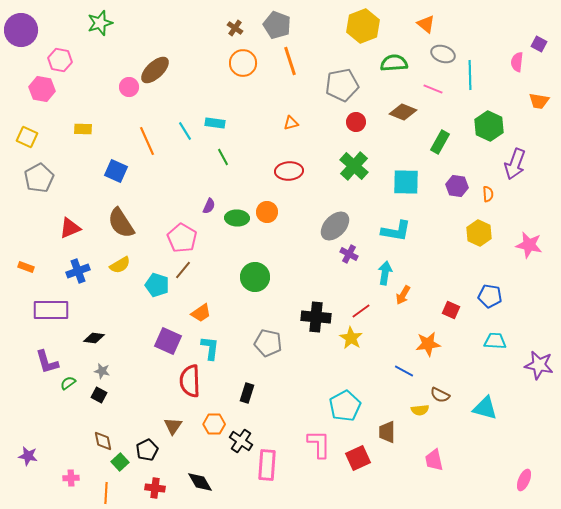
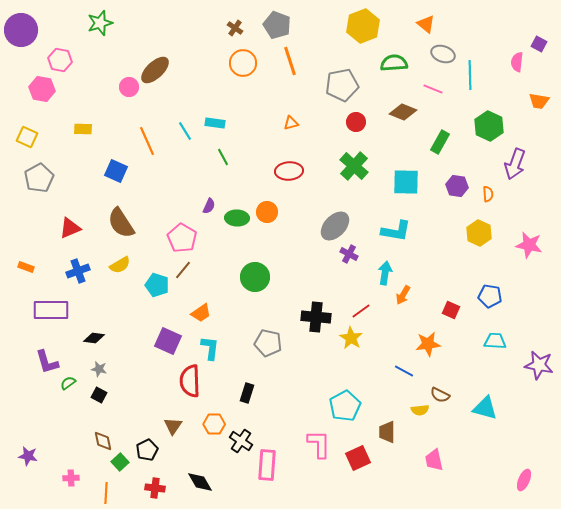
gray star at (102, 371): moved 3 px left, 2 px up
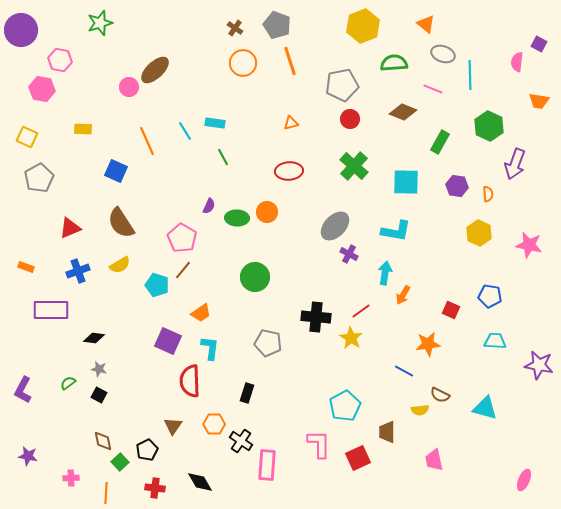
red circle at (356, 122): moved 6 px left, 3 px up
purple L-shape at (47, 362): moved 24 px left, 28 px down; rotated 44 degrees clockwise
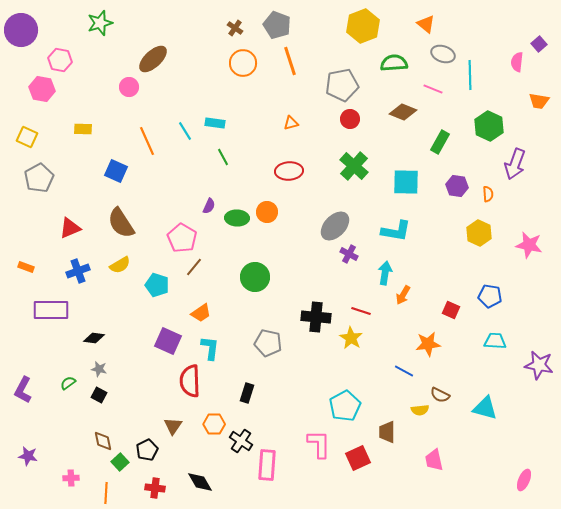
purple square at (539, 44): rotated 21 degrees clockwise
brown ellipse at (155, 70): moved 2 px left, 11 px up
brown line at (183, 270): moved 11 px right, 3 px up
red line at (361, 311): rotated 54 degrees clockwise
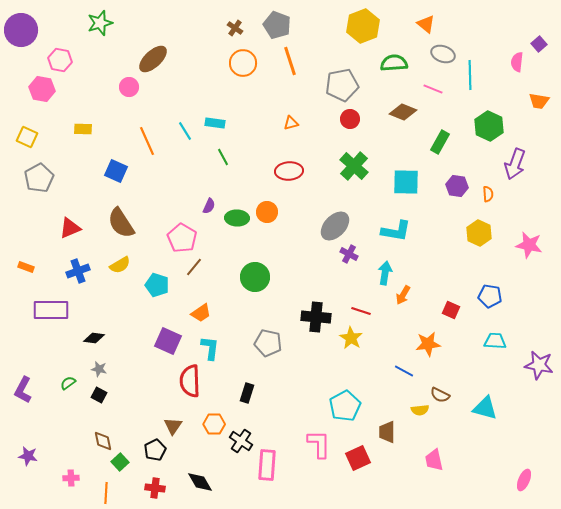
black pentagon at (147, 450): moved 8 px right
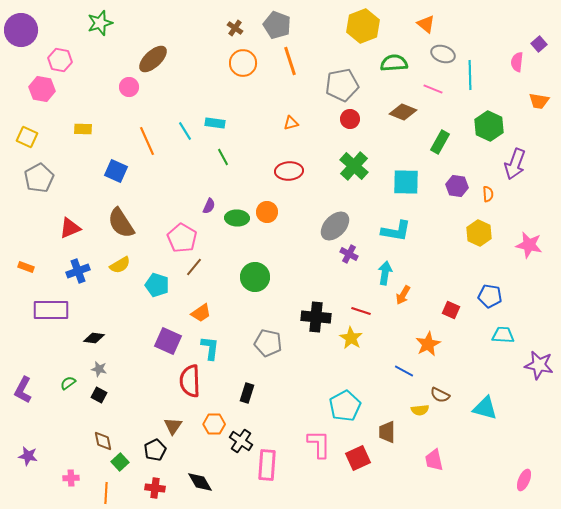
cyan trapezoid at (495, 341): moved 8 px right, 6 px up
orange star at (428, 344): rotated 20 degrees counterclockwise
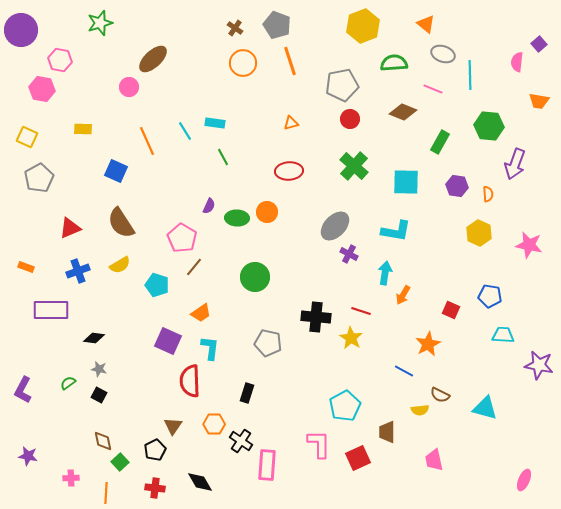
green hexagon at (489, 126): rotated 20 degrees counterclockwise
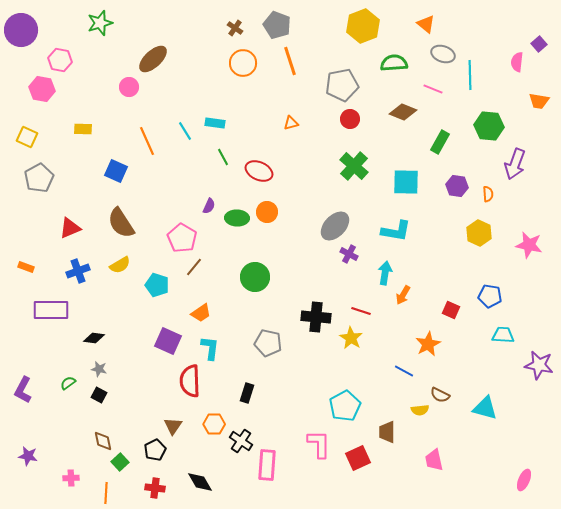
red ellipse at (289, 171): moved 30 px left; rotated 28 degrees clockwise
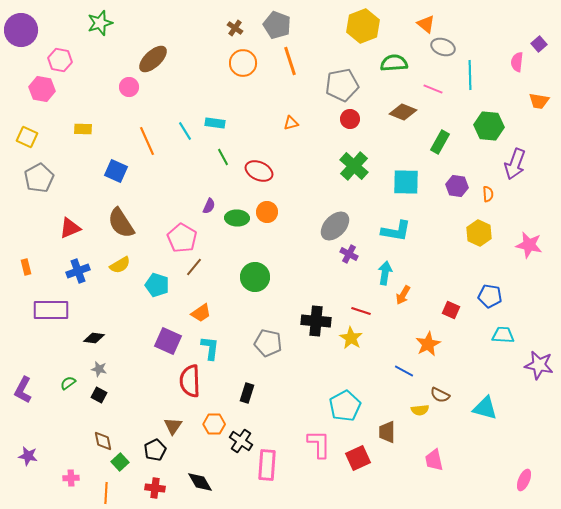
gray ellipse at (443, 54): moved 7 px up
orange rectangle at (26, 267): rotated 56 degrees clockwise
black cross at (316, 317): moved 4 px down
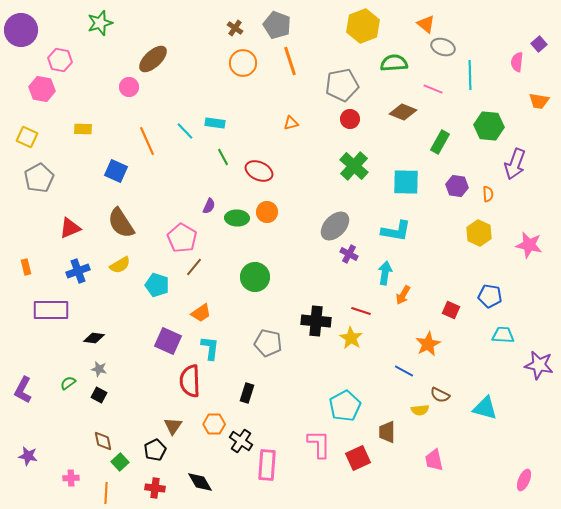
cyan line at (185, 131): rotated 12 degrees counterclockwise
